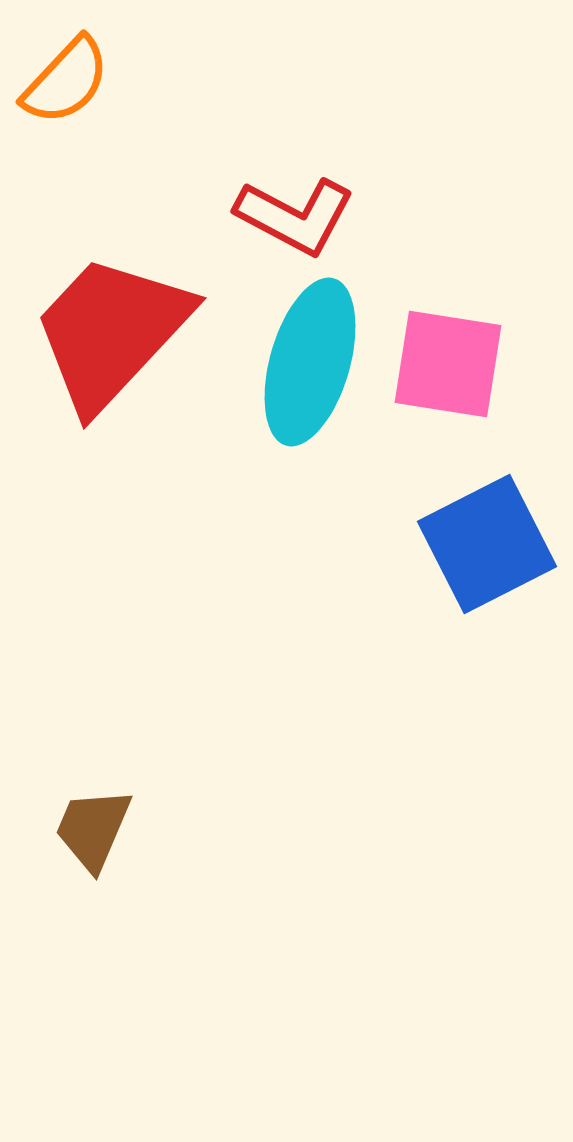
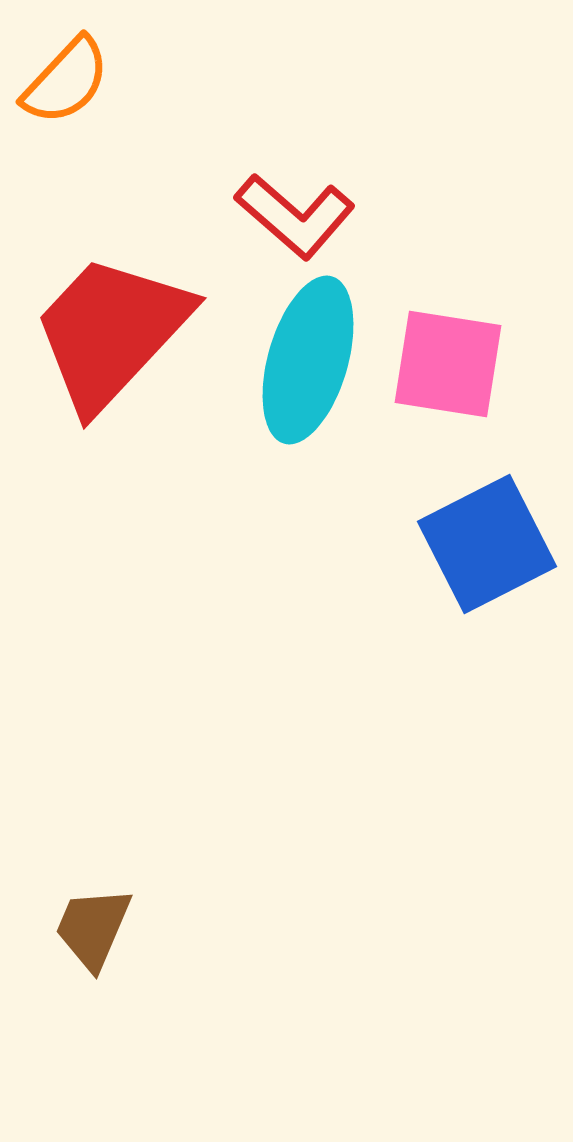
red L-shape: rotated 13 degrees clockwise
cyan ellipse: moved 2 px left, 2 px up
brown trapezoid: moved 99 px down
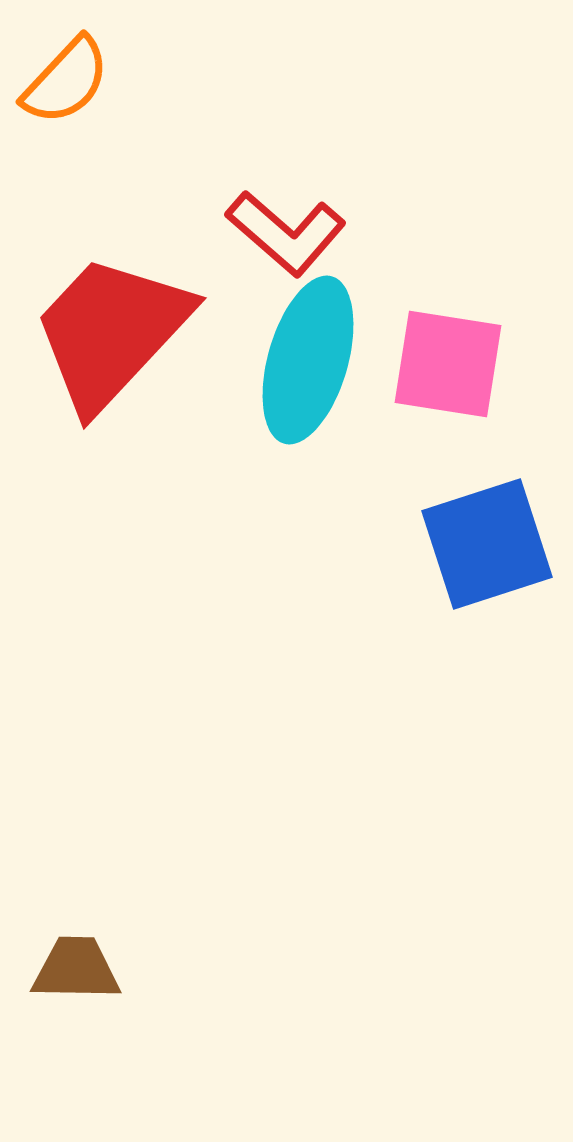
red L-shape: moved 9 px left, 17 px down
blue square: rotated 9 degrees clockwise
brown trapezoid: moved 17 px left, 41 px down; rotated 68 degrees clockwise
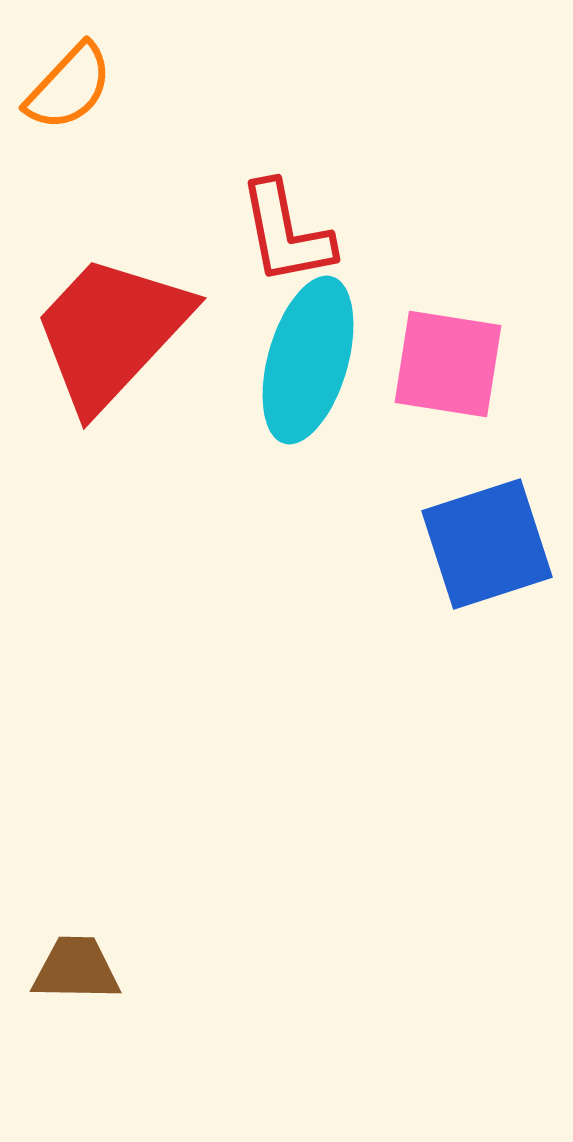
orange semicircle: moved 3 px right, 6 px down
red L-shape: rotated 38 degrees clockwise
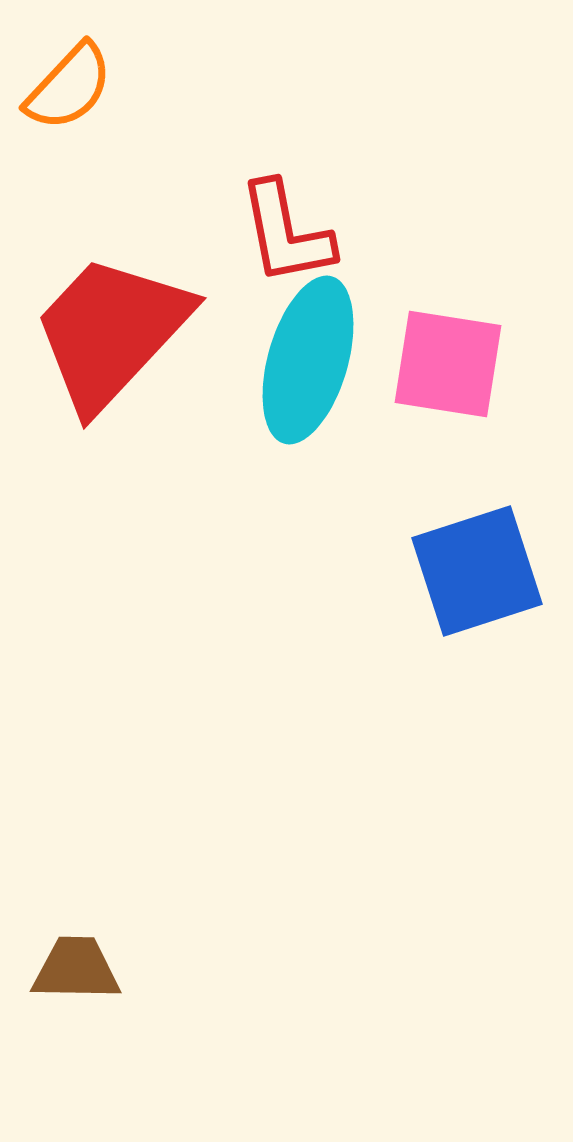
blue square: moved 10 px left, 27 px down
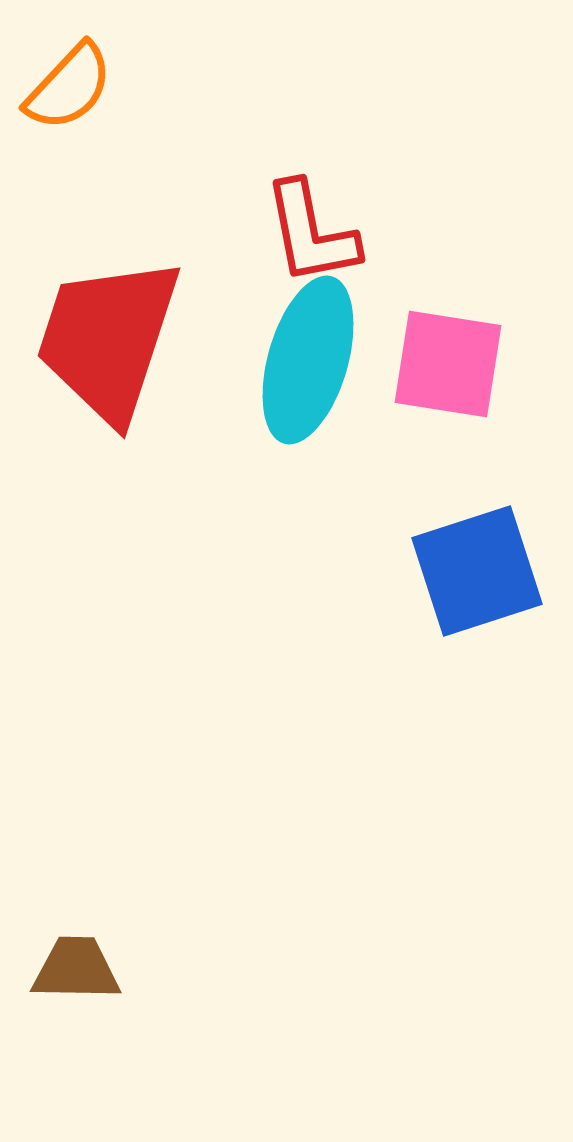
red L-shape: moved 25 px right
red trapezoid: moved 3 px left, 7 px down; rotated 25 degrees counterclockwise
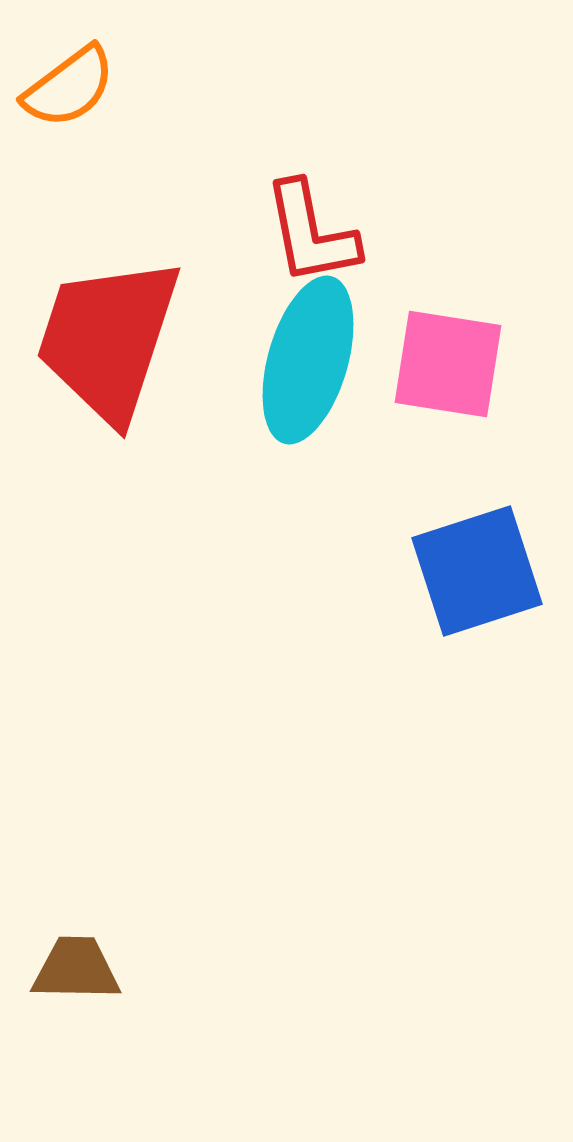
orange semicircle: rotated 10 degrees clockwise
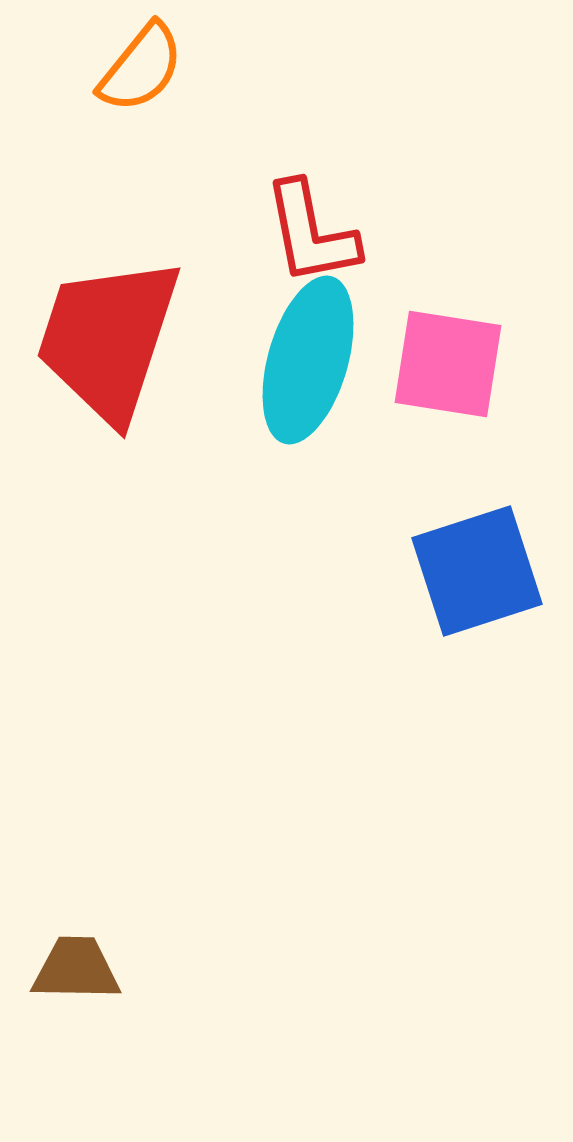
orange semicircle: moved 72 px right, 19 px up; rotated 14 degrees counterclockwise
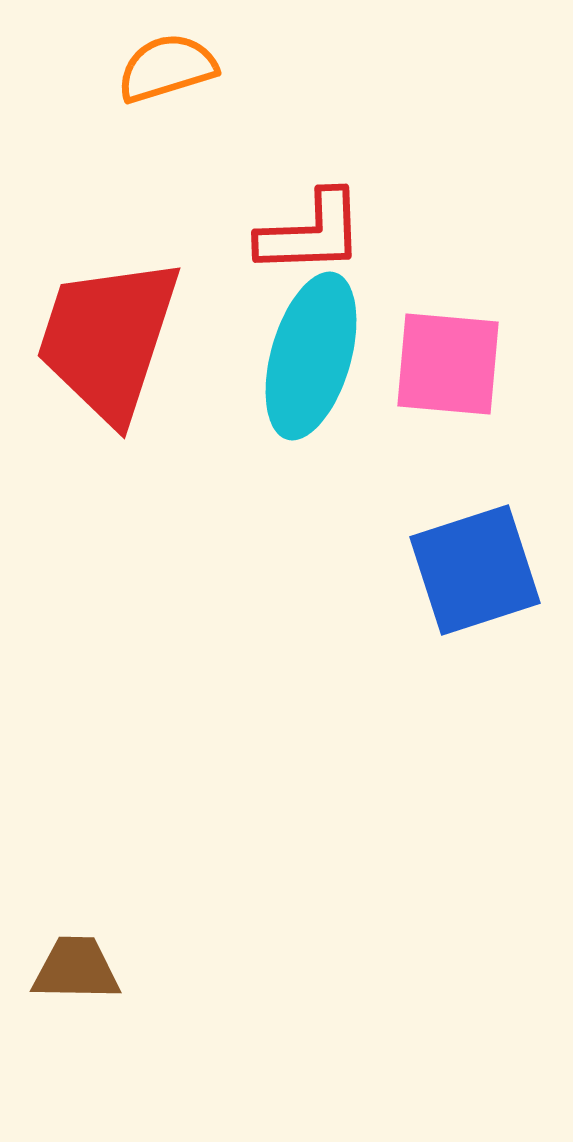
orange semicircle: moved 26 px right; rotated 146 degrees counterclockwise
red L-shape: rotated 81 degrees counterclockwise
cyan ellipse: moved 3 px right, 4 px up
pink square: rotated 4 degrees counterclockwise
blue square: moved 2 px left, 1 px up
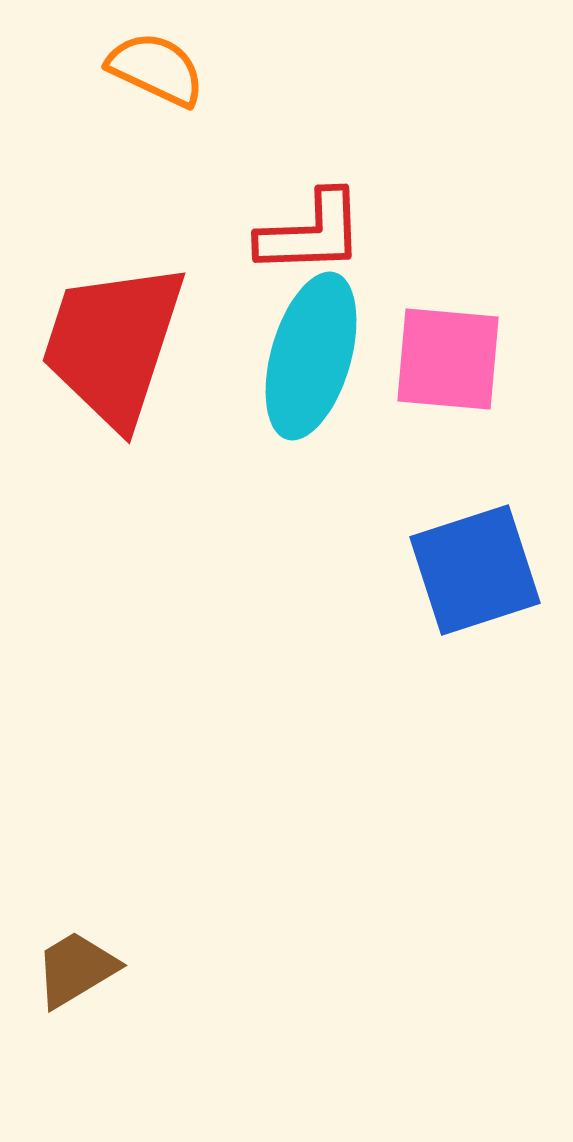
orange semicircle: moved 11 px left, 1 px down; rotated 42 degrees clockwise
red trapezoid: moved 5 px right, 5 px down
pink square: moved 5 px up
brown trapezoid: rotated 32 degrees counterclockwise
